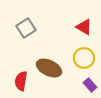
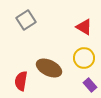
gray square: moved 8 px up
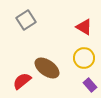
brown ellipse: moved 2 px left; rotated 10 degrees clockwise
red semicircle: moved 1 px right; rotated 42 degrees clockwise
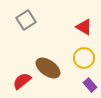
brown ellipse: moved 1 px right
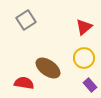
red triangle: rotated 48 degrees clockwise
red semicircle: moved 2 px right, 2 px down; rotated 48 degrees clockwise
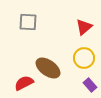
gray square: moved 2 px right, 2 px down; rotated 36 degrees clockwise
red semicircle: rotated 36 degrees counterclockwise
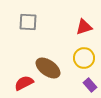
red triangle: rotated 24 degrees clockwise
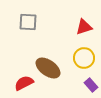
purple rectangle: moved 1 px right
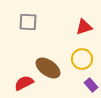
yellow circle: moved 2 px left, 1 px down
